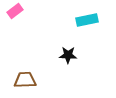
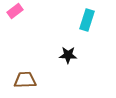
cyan rectangle: rotated 60 degrees counterclockwise
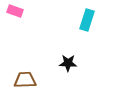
pink rectangle: rotated 56 degrees clockwise
black star: moved 8 px down
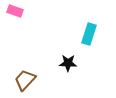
cyan rectangle: moved 2 px right, 14 px down
brown trapezoid: rotated 45 degrees counterclockwise
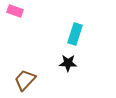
cyan rectangle: moved 14 px left
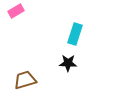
pink rectangle: moved 1 px right; rotated 49 degrees counterclockwise
brown trapezoid: rotated 30 degrees clockwise
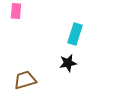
pink rectangle: rotated 56 degrees counterclockwise
black star: rotated 12 degrees counterclockwise
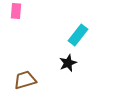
cyan rectangle: moved 3 px right, 1 px down; rotated 20 degrees clockwise
black star: rotated 12 degrees counterclockwise
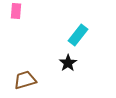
black star: rotated 12 degrees counterclockwise
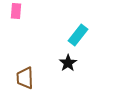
brown trapezoid: moved 2 px up; rotated 75 degrees counterclockwise
